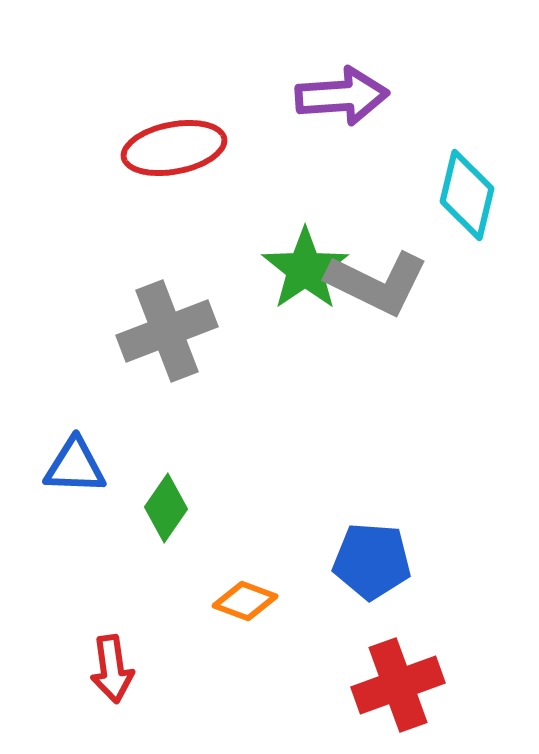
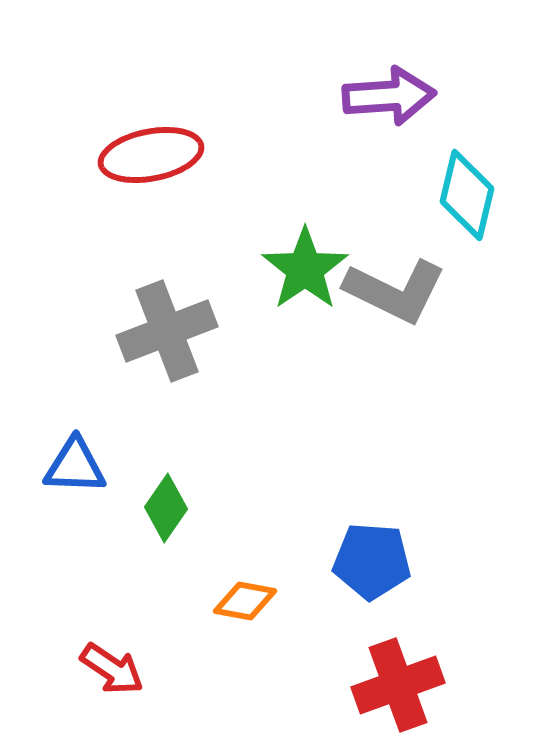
purple arrow: moved 47 px right
red ellipse: moved 23 px left, 7 px down
gray L-shape: moved 18 px right, 8 px down
orange diamond: rotated 10 degrees counterclockwise
red arrow: rotated 48 degrees counterclockwise
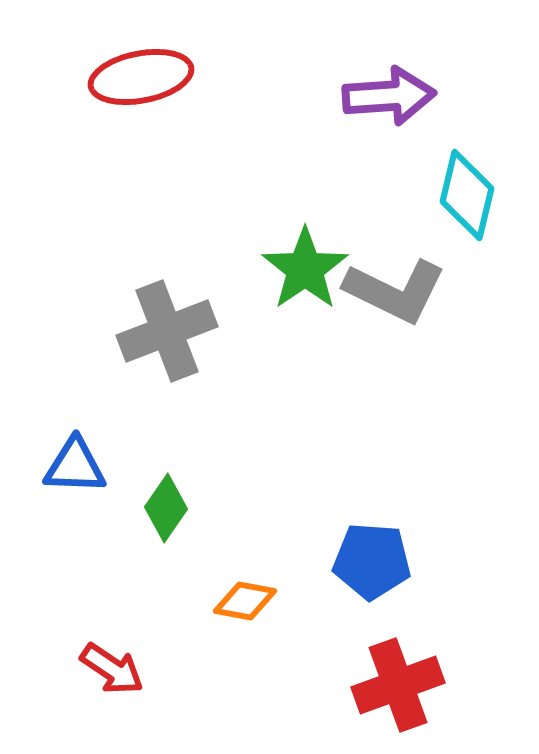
red ellipse: moved 10 px left, 78 px up
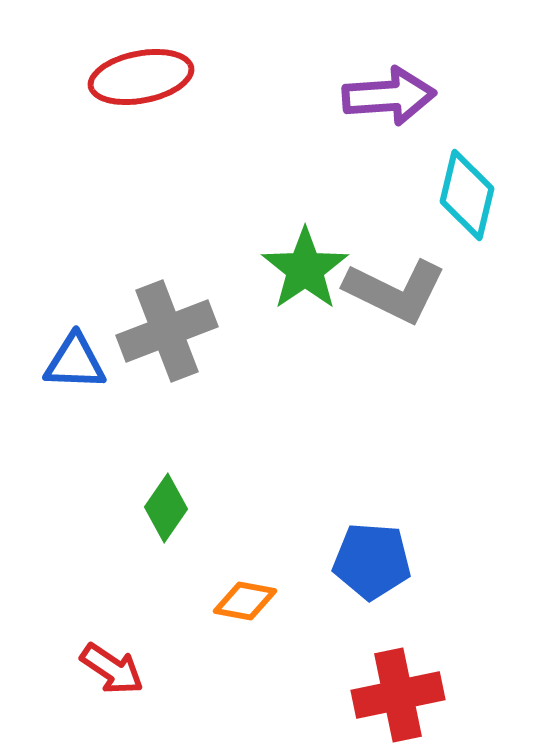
blue triangle: moved 104 px up
red cross: moved 10 px down; rotated 8 degrees clockwise
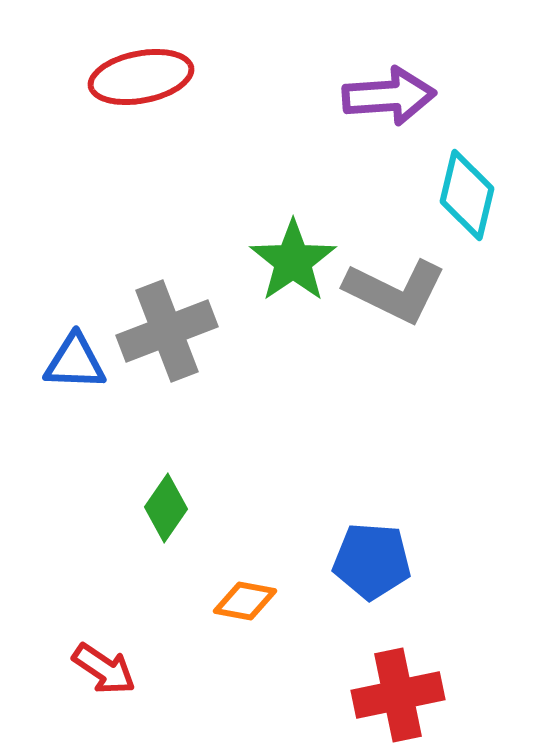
green star: moved 12 px left, 8 px up
red arrow: moved 8 px left
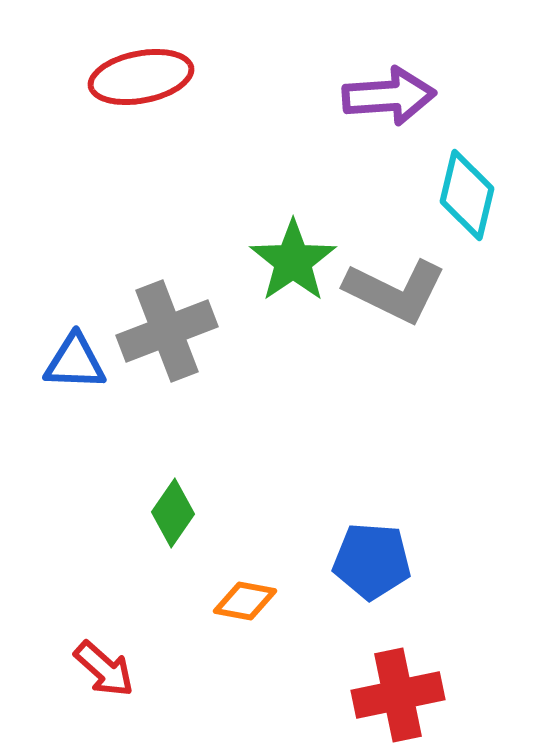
green diamond: moved 7 px right, 5 px down
red arrow: rotated 8 degrees clockwise
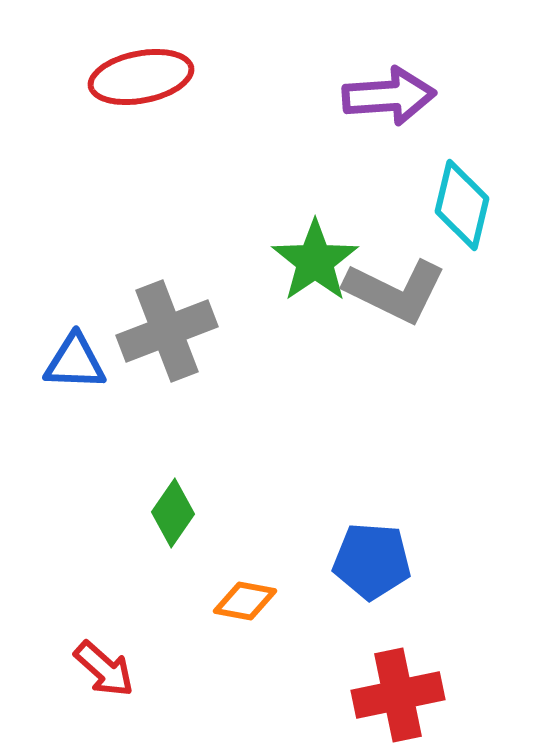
cyan diamond: moved 5 px left, 10 px down
green star: moved 22 px right
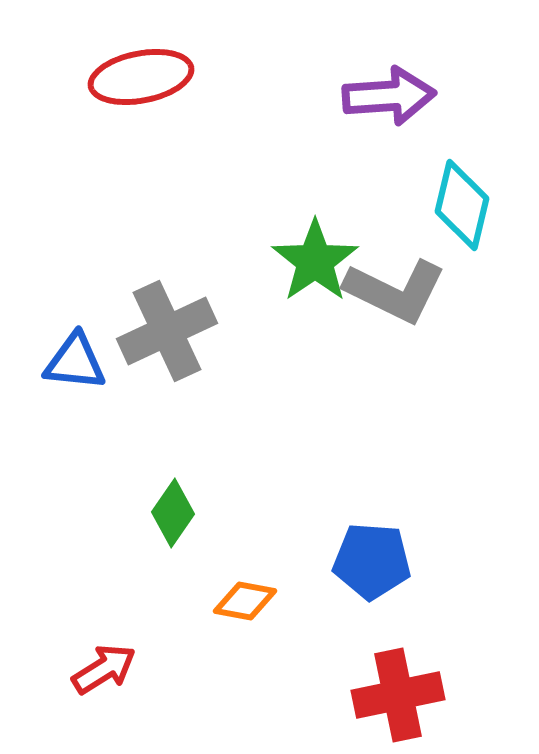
gray cross: rotated 4 degrees counterclockwise
blue triangle: rotated 4 degrees clockwise
red arrow: rotated 74 degrees counterclockwise
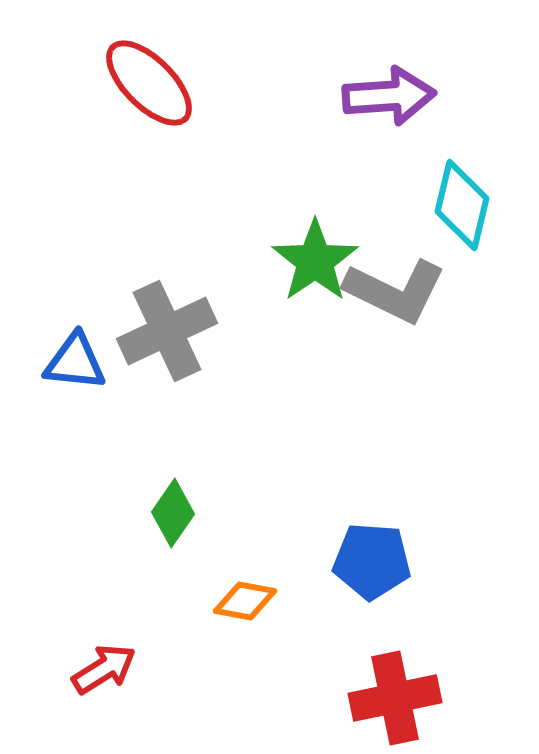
red ellipse: moved 8 px right, 6 px down; rotated 56 degrees clockwise
red cross: moved 3 px left, 3 px down
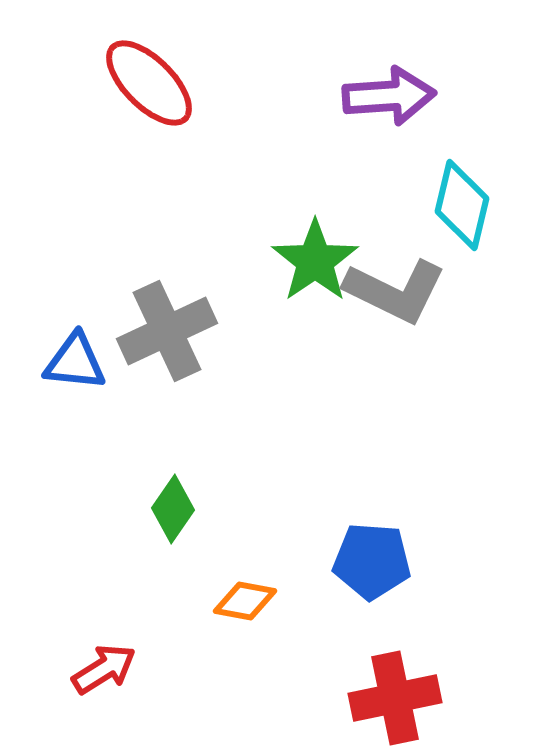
green diamond: moved 4 px up
